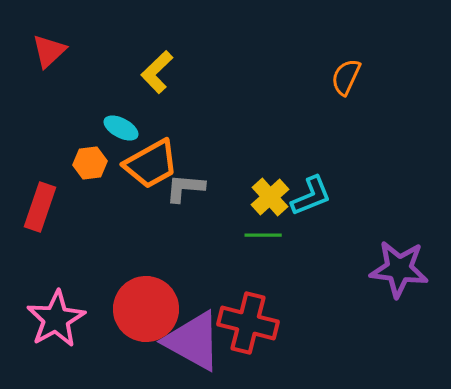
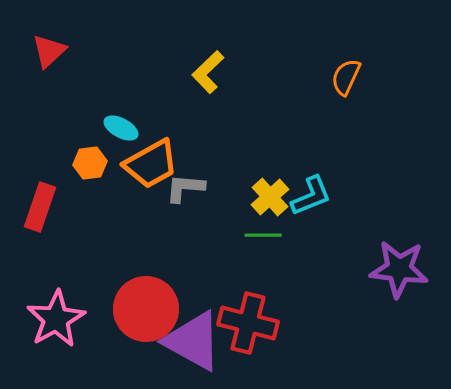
yellow L-shape: moved 51 px right
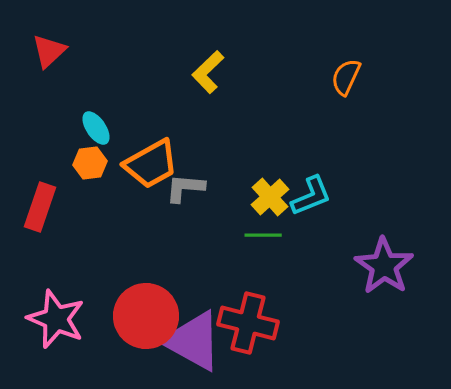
cyan ellipse: moved 25 px left; rotated 28 degrees clockwise
purple star: moved 15 px left, 3 px up; rotated 28 degrees clockwise
red circle: moved 7 px down
pink star: rotated 20 degrees counterclockwise
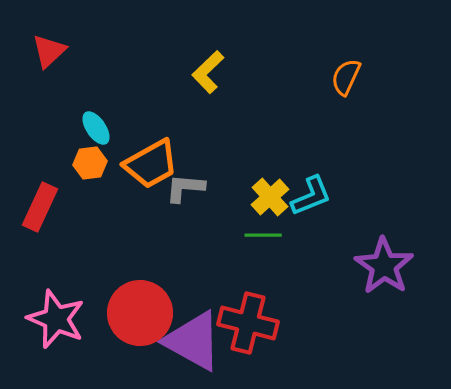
red rectangle: rotated 6 degrees clockwise
red circle: moved 6 px left, 3 px up
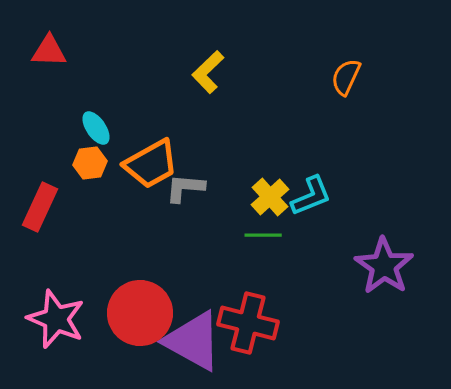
red triangle: rotated 45 degrees clockwise
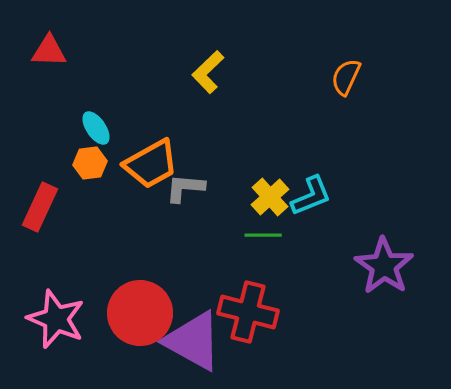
red cross: moved 11 px up
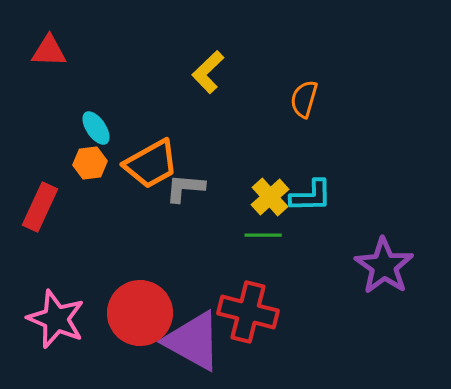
orange semicircle: moved 42 px left, 22 px down; rotated 9 degrees counterclockwise
cyan L-shape: rotated 21 degrees clockwise
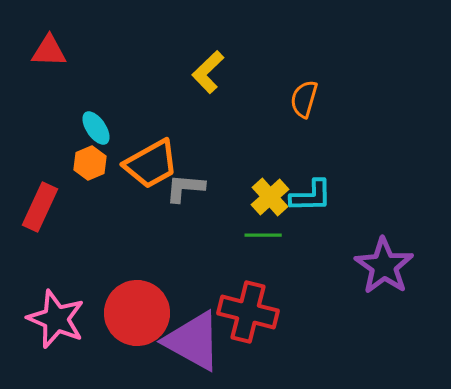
orange hexagon: rotated 16 degrees counterclockwise
red circle: moved 3 px left
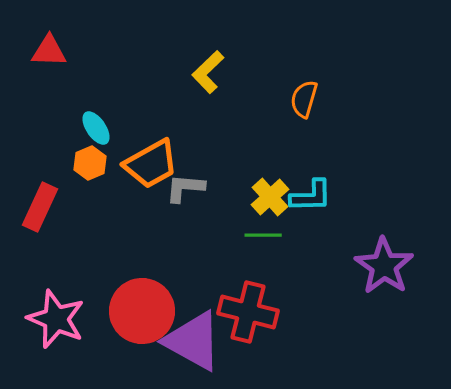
red circle: moved 5 px right, 2 px up
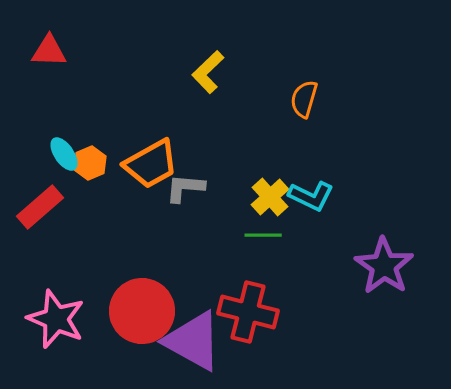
cyan ellipse: moved 32 px left, 26 px down
cyan L-shape: rotated 27 degrees clockwise
red rectangle: rotated 24 degrees clockwise
